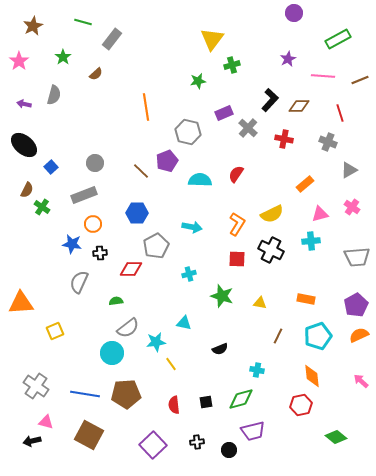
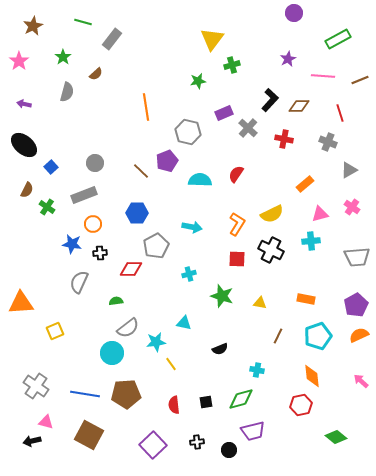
gray semicircle at (54, 95): moved 13 px right, 3 px up
green cross at (42, 207): moved 5 px right
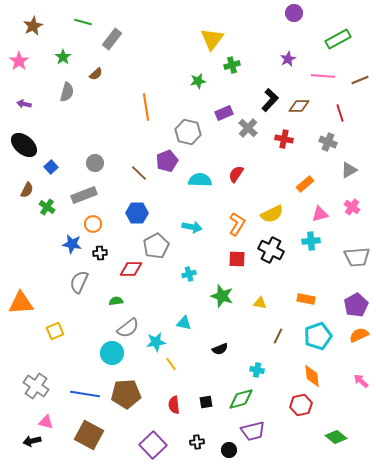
brown line at (141, 171): moved 2 px left, 2 px down
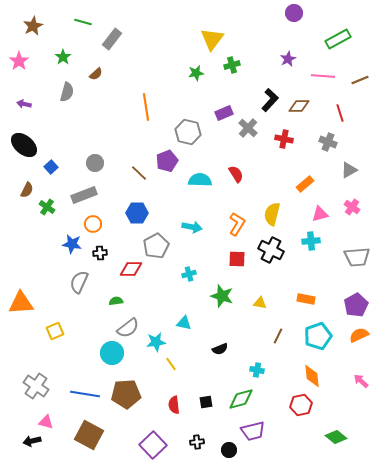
green star at (198, 81): moved 2 px left, 8 px up
red semicircle at (236, 174): rotated 114 degrees clockwise
yellow semicircle at (272, 214): rotated 130 degrees clockwise
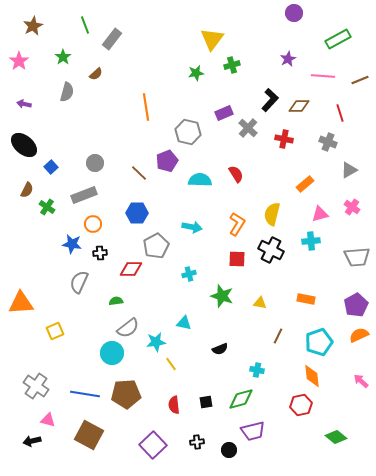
green line at (83, 22): moved 2 px right, 3 px down; rotated 54 degrees clockwise
cyan pentagon at (318, 336): moved 1 px right, 6 px down
pink triangle at (46, 422): moved 2 px right, 2 px up
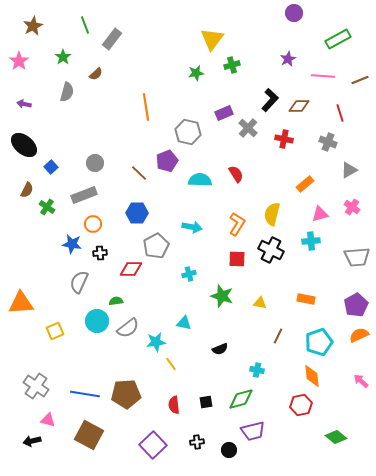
cyan circle at (112, 353): moved 15 px left, 32 px up
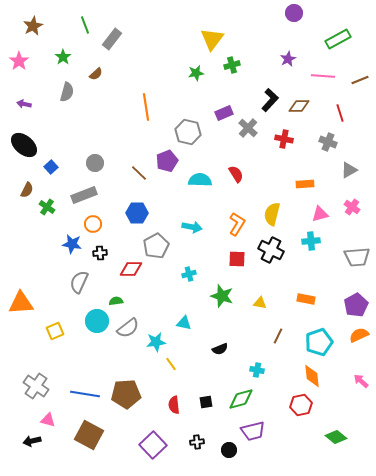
orange rectangle at (305, 184): rotated 36 degrees clockwise
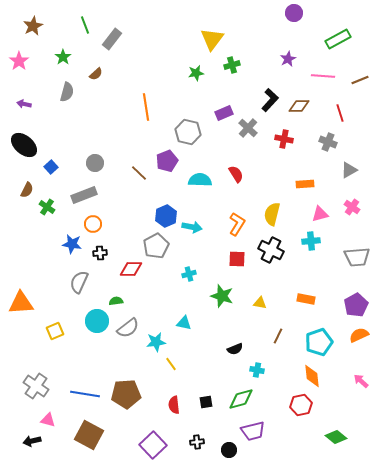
blue hexagon at (137, 213): moved 29 px right, 3 px down; rotated 25 degrees counterclockwise
black semicircle at (220, 349): moved 15 px right
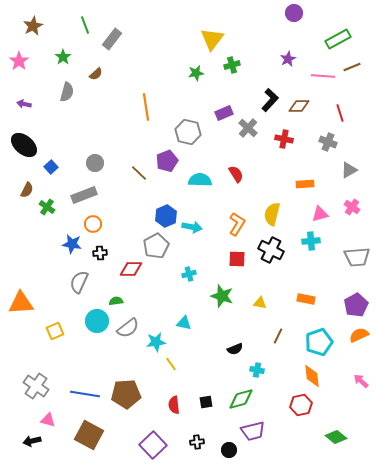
brown line at (360, 80): moved 8 px left, 13 px up
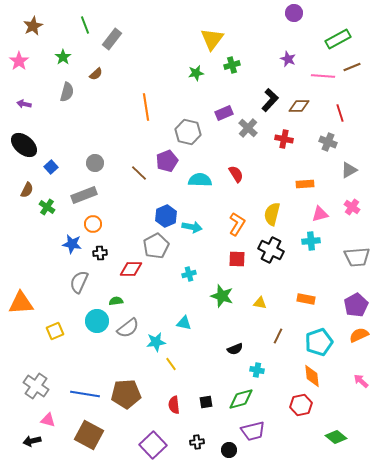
purple star at (288, 59): rotated 21 degrees counterclockwise
